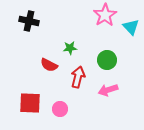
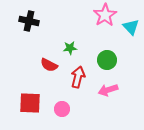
pink circle: moved 2 px right
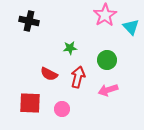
red semicircle: moved 9 px down
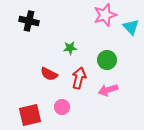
pink star: rotated 15 degrees clockwise
red arrow: moved 1 px right, 1 px down
red square: moved 12 px down; rotated 15 degrees counterclockwise
pink circle: moved 2 px up
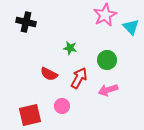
pink star: rotated 10 degrees counterclockwise
black cross: moved 3 px left, 1 px down
green star: rotated 16 degrees clockwise
red arrow: rotated 15 degrees clockwise
pink circle: moved 1 px up
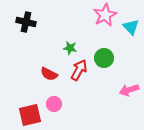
green circle: moved 3 px left, 2 px up
red arrow: moved 8 px up
pink arrow: moved 21 px right
pink circle: moved 8 px left, 2 px up
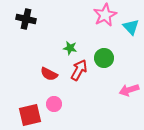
black cross: moved 3 px up
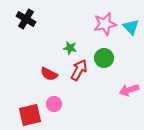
pink star: moved 9 px down; rotated 15 degrees clockwise
black cross: rotated 18 degrees clockwise
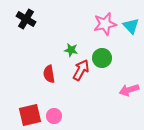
cyan triangle: moved 1 px up
green star: moved 1 px right, 2 px down
green circle: moved 2 px left
red arrow: moved 2 px right
red semicircle: rotated 54 degrees clockwise
pink circle: moved 12 px down
